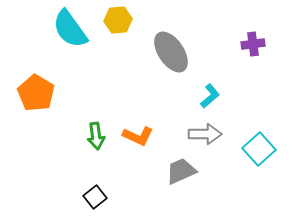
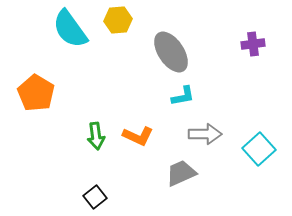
cyan L-shape: moved 27 px left; rotated 30 degrees clockwise
gray trapezoid: moved 2 px down
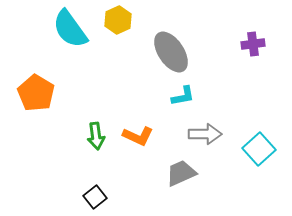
yellow hexagon: rotated 20 degrees counterclockwise
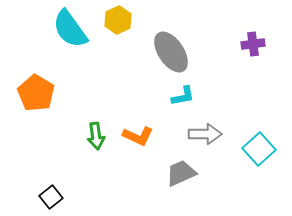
black square: moved 44 px left
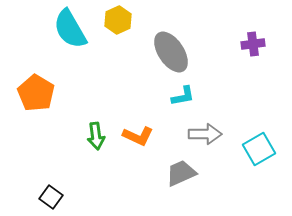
cyan semicircle: rotated 6 degrees clockwise
cyan square: rotated 12 degrees clockwise
black square: rotated 15 degrees counterclockwise
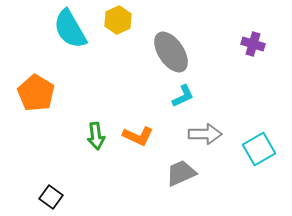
purple cross: rotated 25 degrees clockwise
cyan L-shape: rotated 15 degrees counterclockwise
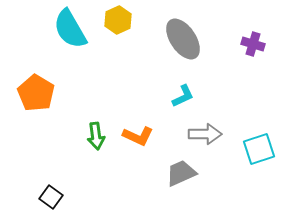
gray ellipse: moved 12 px right, 13 px up
cyan square: rotated 12 degrees clockwise
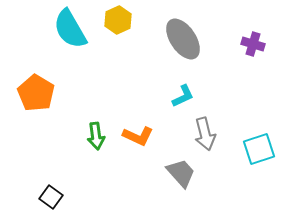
gray arrow: rotated 76 degrees clockwise
gray trapezoid: rotated 72 degrees clockwise
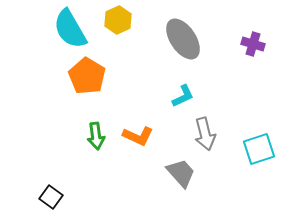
orange pentagon: moved 51 px right, 17 px up
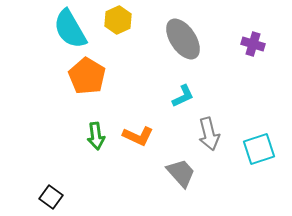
gray arrow: moved 4 px right
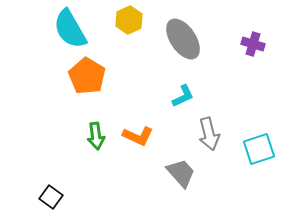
yellow hexagon: moved 11 px right
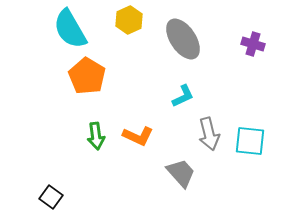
cyan square: moved 9 px left, 8 px up; rotated 24 degrees clockwise
